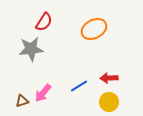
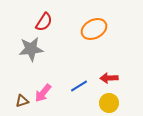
yellow circle: moved 1 px down
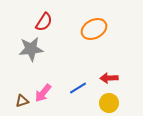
blue line: moved 1 px left, 2 px down
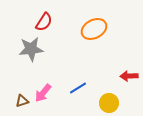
red arrow: moved 20 px right, 2 px up
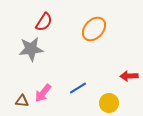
orange ellipse: rotated 20 degrees counterclockwise
brown triangle: rotated 24 degrees clockwise
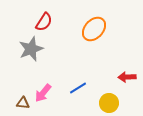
gray star: rotated 15 degrees counterclockwise
red arrow: moved 2 px left, 1 px down
brown triangle: moved 1 px right, 2 px down
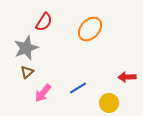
orange ellipse: moved 4 px left
gray star: moved 5 px left, 1 px up
brown triangle: moved 4 px right, 31 px up; rotated 48 degrees counterclockwise
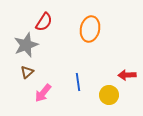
orange ellipse: rotated 30 degrees counterclockwise
gray star: moved 3 px up
red arrow: moved 2 px up
blue line: moved 6 px up; rotated 66 degrees counterclockwise
yellow circle: moved 8 px up
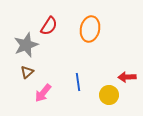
red semicircle: moved 5 px right, 4 px down
red arrow: moved 2 px down
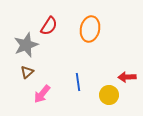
pink arrow: moved 1 px left, 1 px down
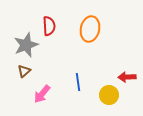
red semicircle: rotated 36 degrees counterclockwise
brown triangle: moved 3 px left, 1 px up
